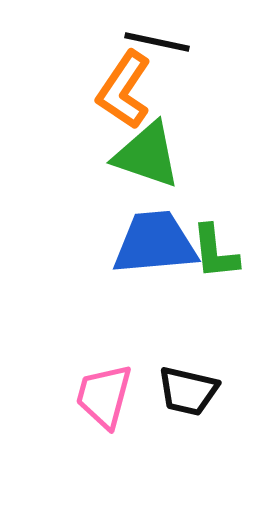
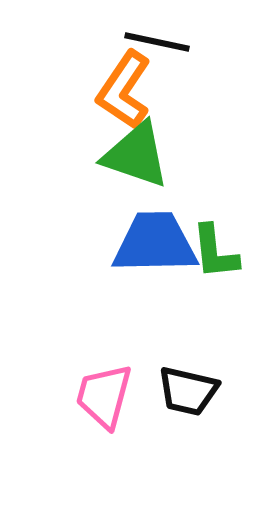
green triangle: moved 11 px left
blue trapezoid: rotated 4 degrees clockwise
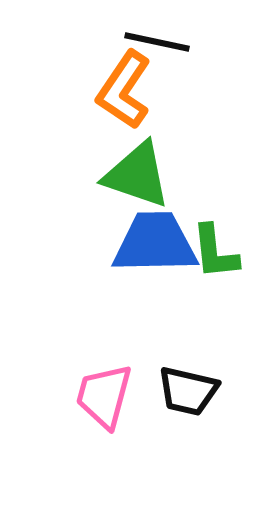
green triangle: moved 1 px right, 20 px down
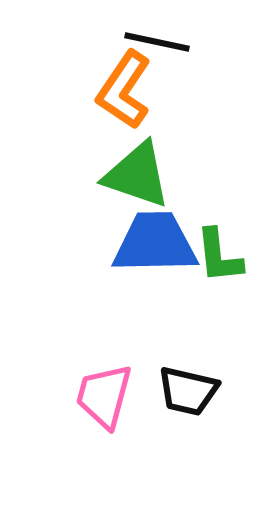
green L-shape: moved 4 px right, 4 px down
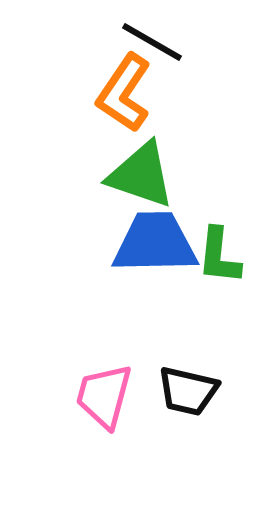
black line: moved 5 px left; rotated 18 degrees clockwise
orange L-shape: moved 3 px down
green triangle: moved 4 px right
green L-shape: rotated 12 degrees clockwise
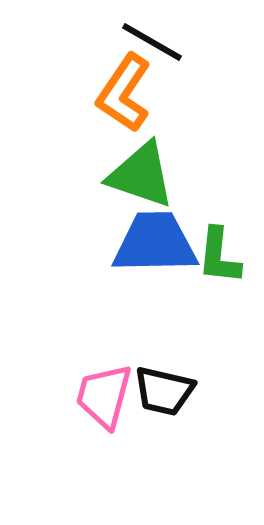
black trapezoid: moved 24 px left
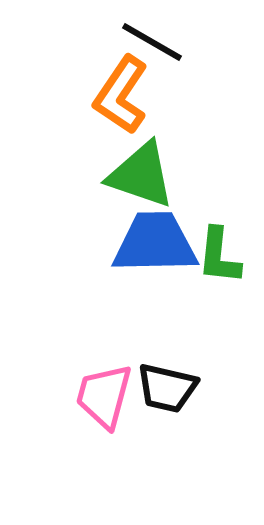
orange L-shape: moved 3 px left, 2 px down
black trapezoid: moved 3 px right, 3 px up
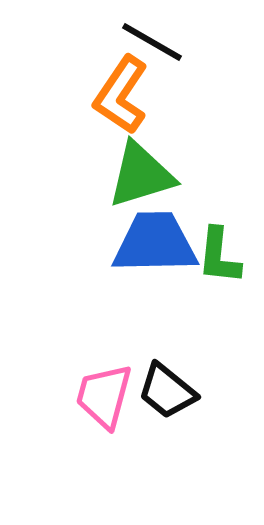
green triangle: rotated 36 degrees counterclockwise
black trapezoid: moved 3 px down; rotated 26 degrees clockwise
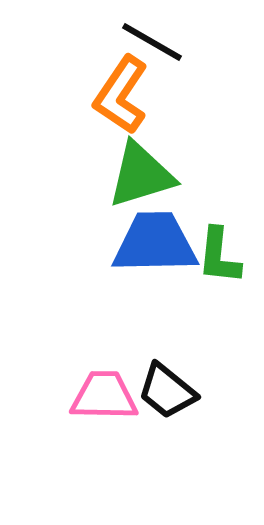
pink trapezoid: rotated 76 degrees clockwise
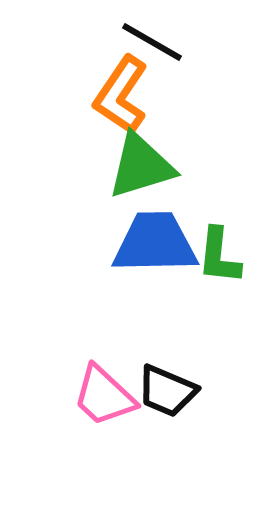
green triangle: moved 9 px up
black trapezoid: rotated 16 degrees counterclockwise
pink trapezoid: rotated 138 degrees counterclockwise
